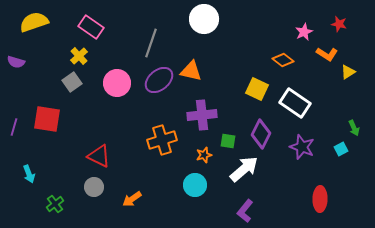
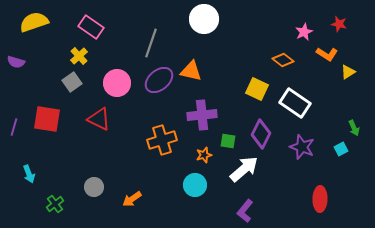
red triangle: moved 37 px up
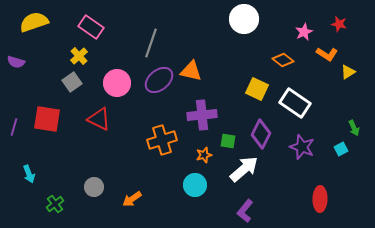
white circle: moved 40 px right
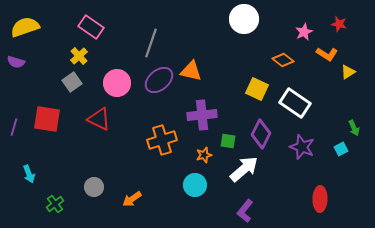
yellow semicircle: moved 9 px left, 5 px down
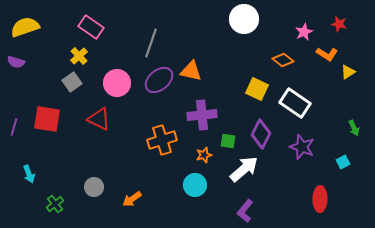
cyan square: moved 2 px right, 13 px down
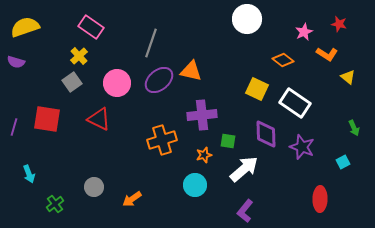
white circle: moved 3 px right
yellow triangle: moved 5 px down; rotated 49 degrees counterclockwise
purple diamond: moved 5 px right; rotated 28 degrees counterclockwise
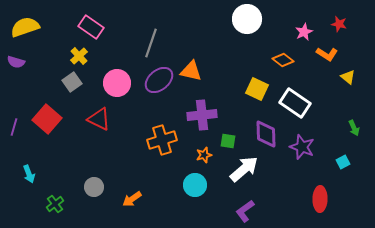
red square: rotated 32 degrees clockwise
purple L-shape: rotated 15 degrees clockwise
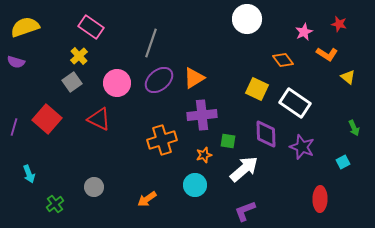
orange diamond: rotated 15 degrees clockwise
orange triangle: moved 3 px right, 7 px down; rotated 45 degrees counterclockwise
orange arrow: moved 15 px right
purple L-shape: rotated 15 degrees clockwise
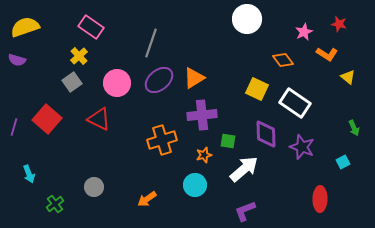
purple semicircle: moved 1 px right, 2 px up
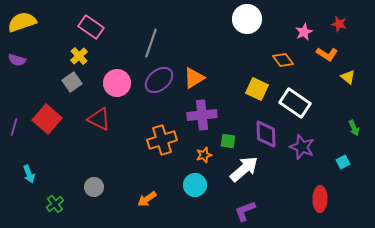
yellow semicircle: moved 3 px left, 5 px up
